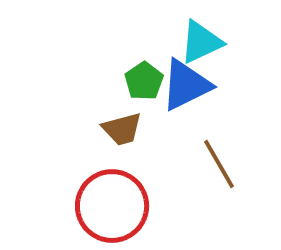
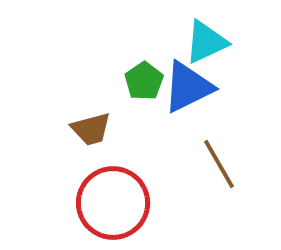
cyan triangle: moved 5 px right
blue triangle: moved 2 px right, 2 px down
brown trapezoid: moved 31 px left
red circle: moved 1 px right, 3 px up
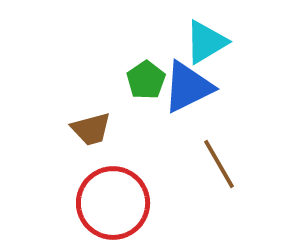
cyan triangle: rotated 6 degrees counterclockwise
green pentagon: moved 2 px right, 1 px up
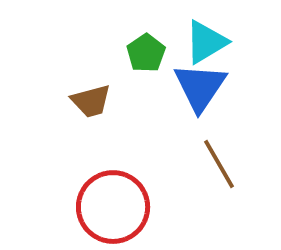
green pentagon: moved 27 px up
blue triangle: moved 12 px right; rotated 30 degrees counterclockwise
brown trapezoid: moved 28 px up
red circle: moved 4 px down
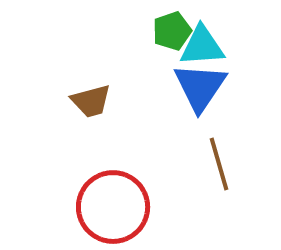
cyan triangle: moved 4 px left, 4 px down; rotated 27 degrees clockwise
green pentagon: moved 26 px right, 22 px up; rotated 15 degrees clockwise
brown line: rotated 14 degrees clockwise
